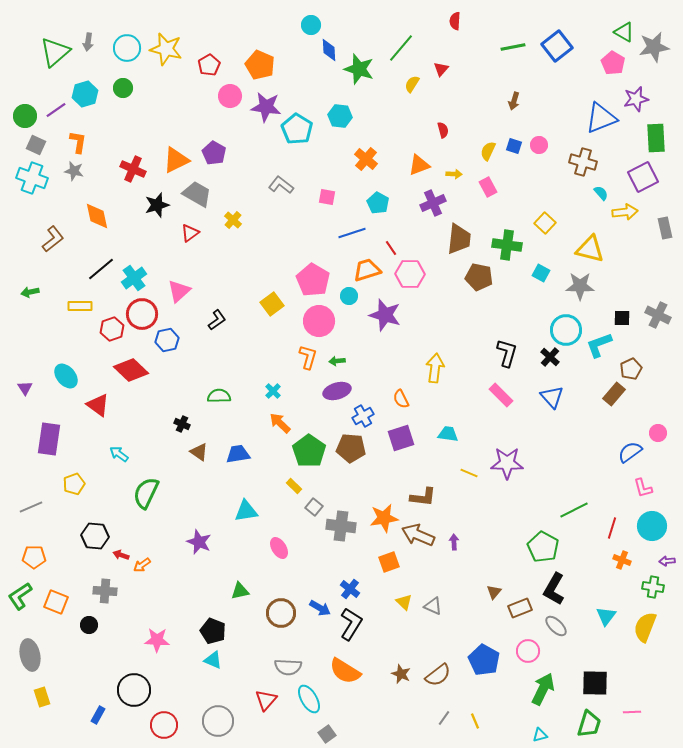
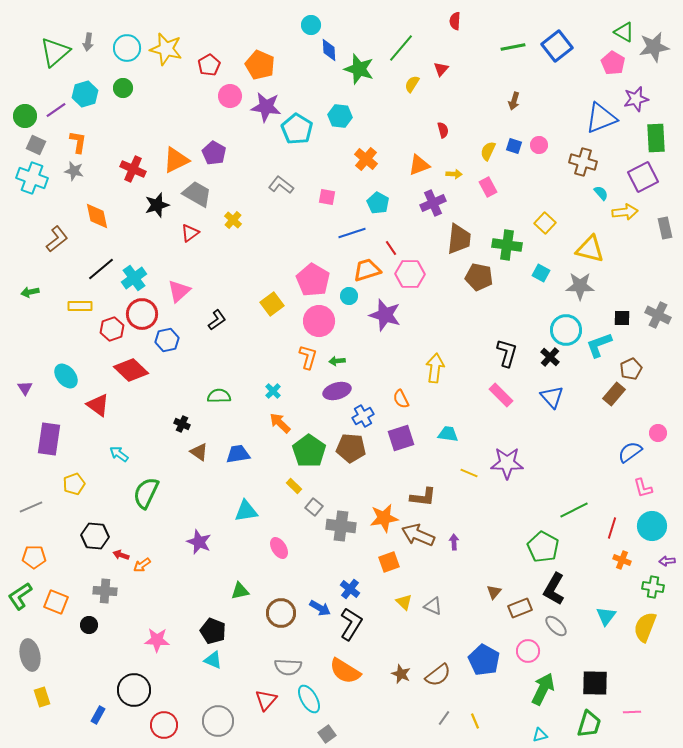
brown L-shape at (53, 239): moved 4 px right
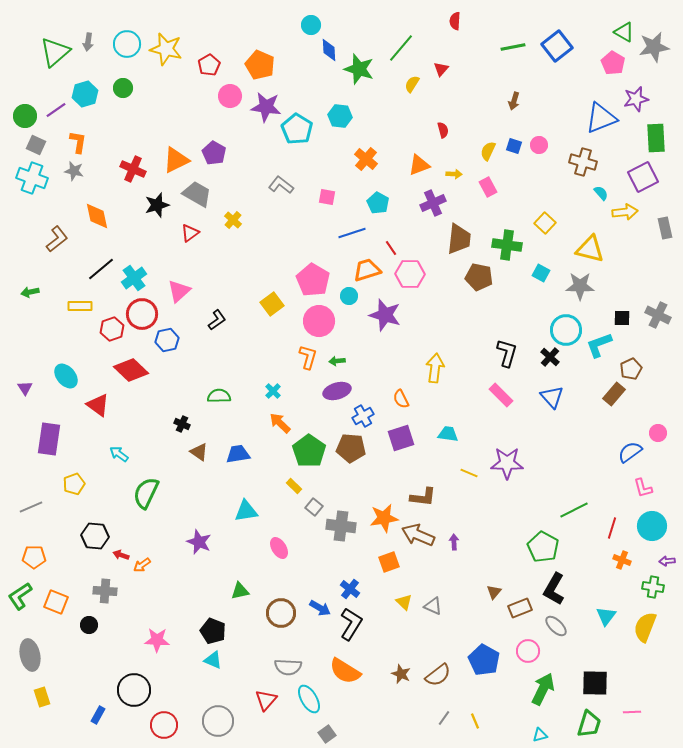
cyan circle at (127, 48): moved 4 px up
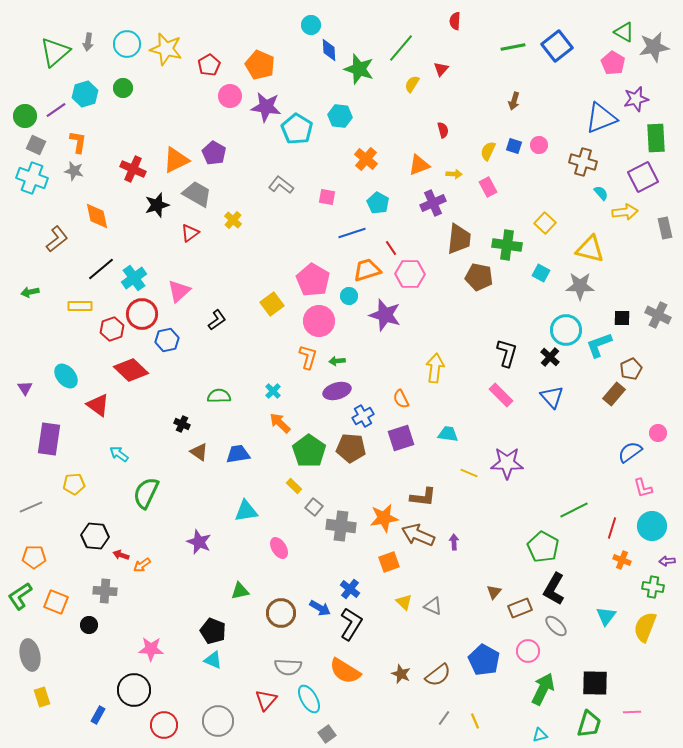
yellow pentagon at (74, 484): rotated 15 degrees clockwise
pink star at (157, 640): moved 6 px left, 9 px down
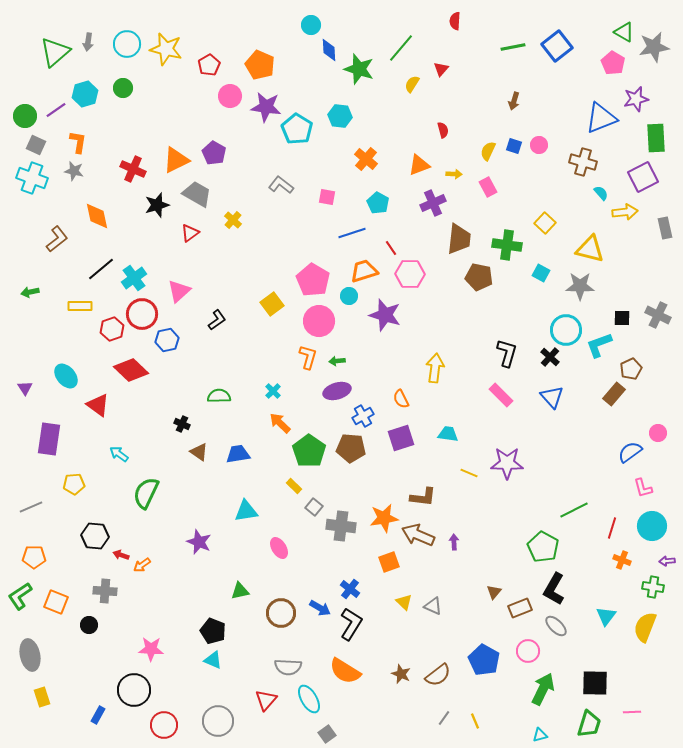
orange trapezoid at (367, 270): moved 3 px left, 1 px down
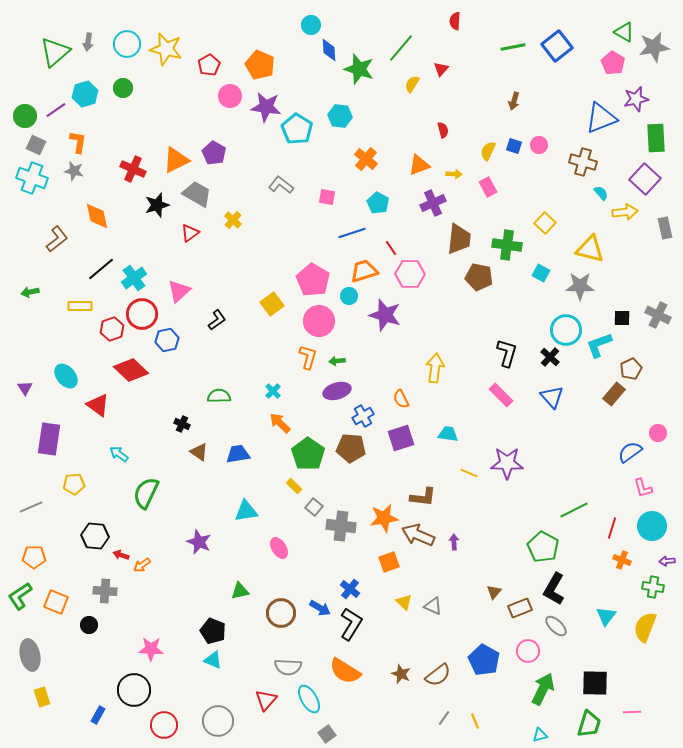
purple square at (643, 177): moved 2 px right, 2 px down; rotated 20 degrees counterclockwise
green pentagon at (309, 451): moved 1 px left, 3 px down
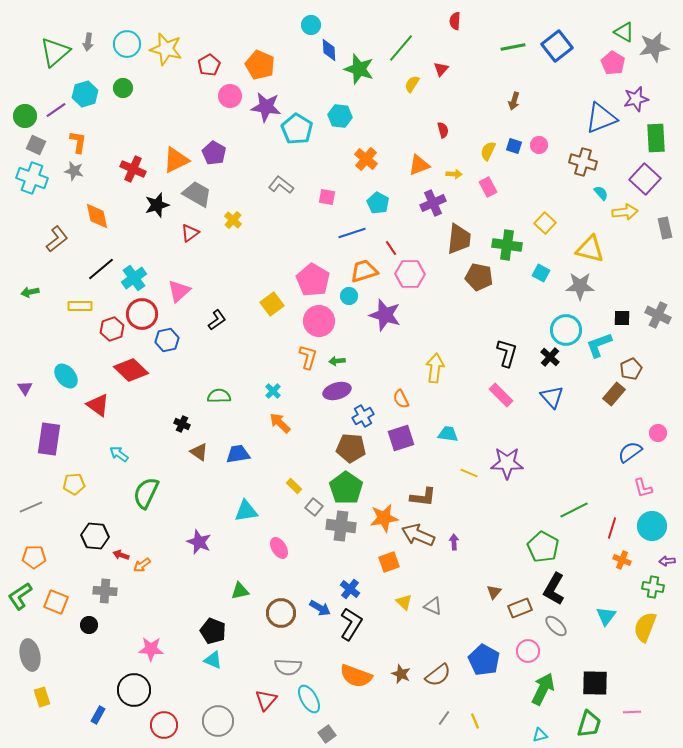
green pentagon at (308, 454): moved 38 px right, 34 px down
orange semicircle at (345, 671): moved 11 px right, 5 px down; rotated 12 degrees counterclockwise
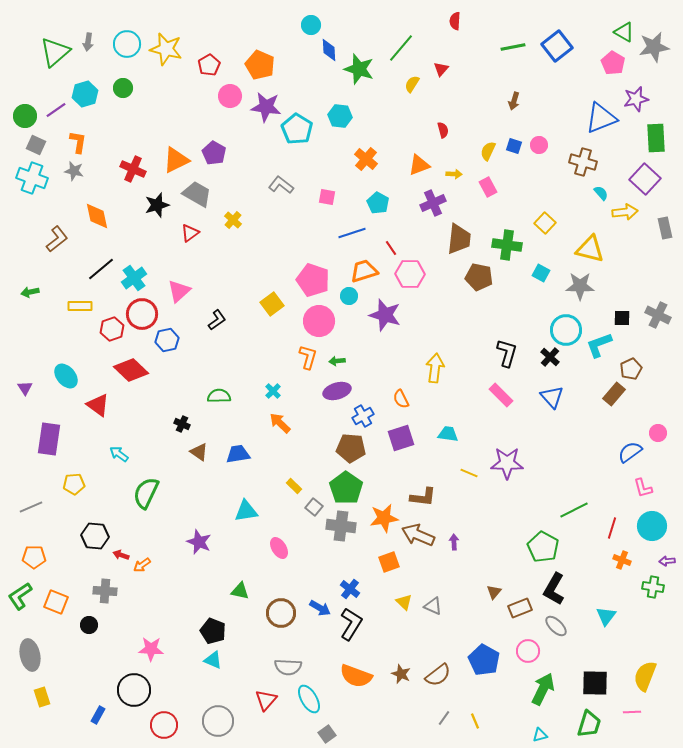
pink pentagon at (313, 280): rotated 12 degrees counterclockwise
green triangle at (240, 591): rotated 24 degrees clockwise
yellow semicircle at (645, 627): moved 49 px down
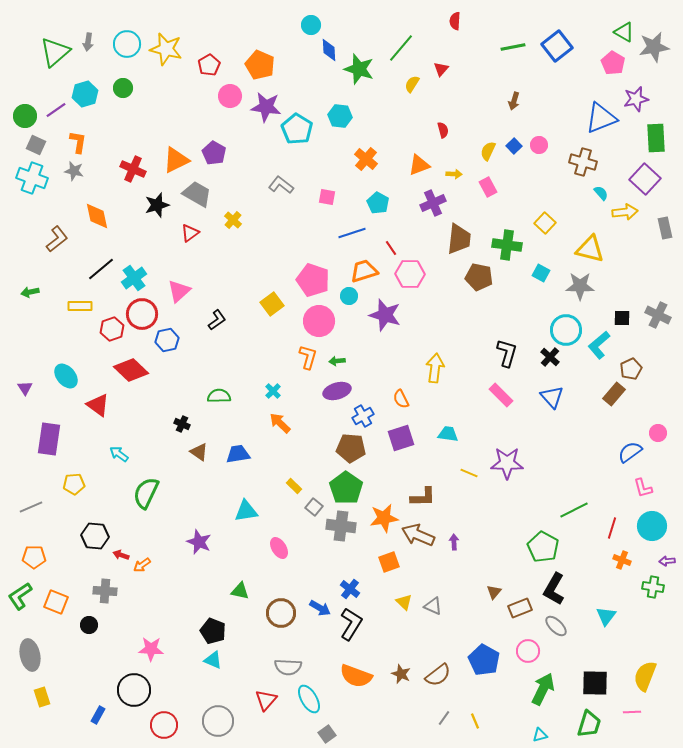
blue square at (514, 146): rotated 28 degrees clockwise
cyan L-shape at (599, 345): rotated 20 degrees counterclockwise
brown L-shape at (423, 497): rotated 8 degrees counterclockwise
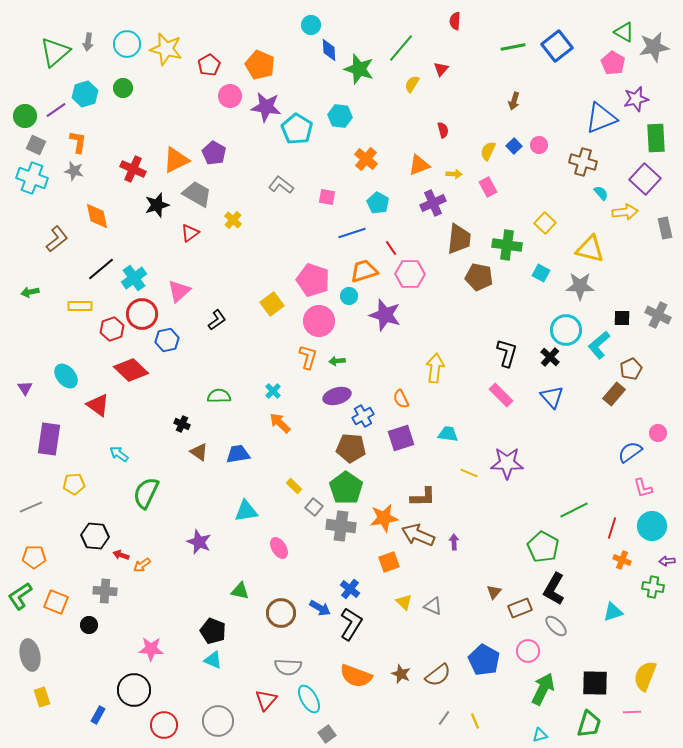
purple ellipse at (337, 391): moved 5 px down
cyan triangle at (606, 616): moved 7 px right, 4 px up; rotated 35 degrees clockwise
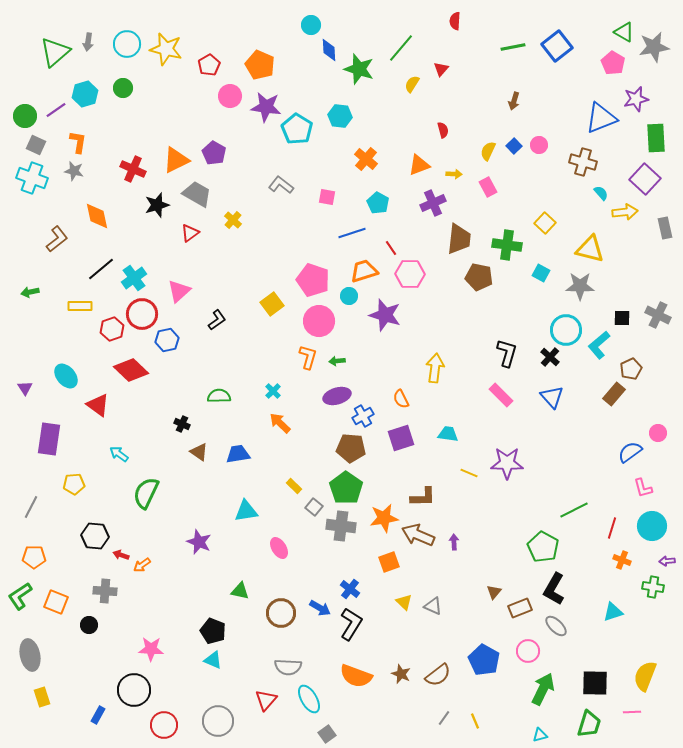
gray line at (31, 507): rotated 40 degrees counterclockwise
